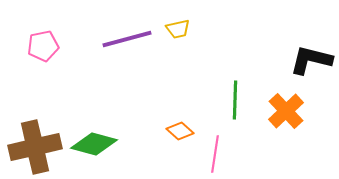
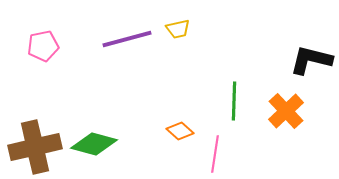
green line: moved 1 px left, 1 px down
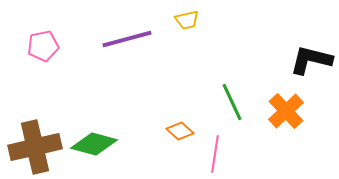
yellow trapezoid: moved 9 px right, 9 px up
green line: moved 2 px left, 1 px down; rotated 27 degrees counterclockwise
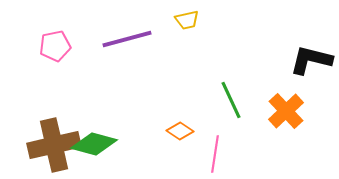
pink pentagon: moved 12 px right
green line: moved 1 px left, 2 px up
orange diamond: rotated 8 degrees counterclockwise
brown cross: moved 19 px right, 2 px up
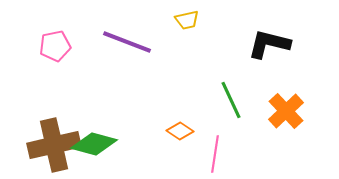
purple line: moved 3 px down; rotated 36 degrees clockwise
black L-shape: moved 42 px left, 16 px up
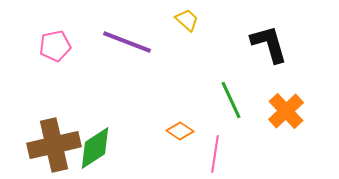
yellow trapezoid: rotated 125 degrees counterclockwise
black L-shape: rotated 60 degrees clockwise
green diamond: moved 1 px right, 4 px down; rotated 48 degrees counterclockwise
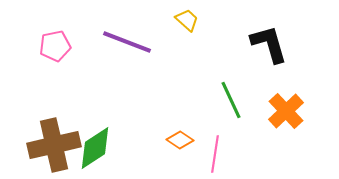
orange diamond: moved 9 px down
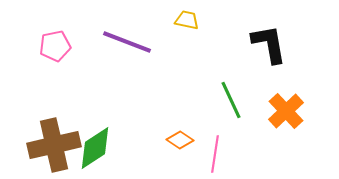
yellow trapezoid: rotated 30 degrees counterclockwise
black L-shape: rotated 6 degrees clockwise
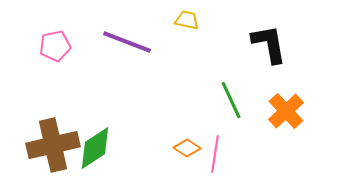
orange diamond: moved 7 px right, 8 px down
brown cross: moved 1 px left
